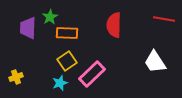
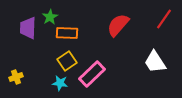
red line: rotated 65 degrees counterclockwise
red semicircle: moved 4 px right; rotated 40 degrees clockwise
cyan star: rotated 28 degrees clockwise
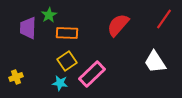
green star: moved 1 px left, 2 px up
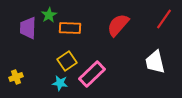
orange rectangle: moved 3 px right, 5 px up
white trapezoid: rotated 20 degrees clockwise
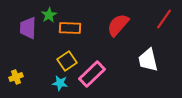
white trapezoid: moved 7 px left, 2 px up
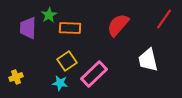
pink rectangle: moved 2 px right
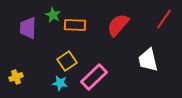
green star: moved 4 px right; rotated 14 degrees counterclockwise
orange rectangle: moved 5 px right, 3 px up
pink rectangle: moved 3 px down
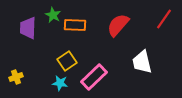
white trapezoid: moved 6 px left, 2 px down
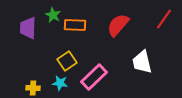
yellow cross: moved 17 px right, 11 px down; rotated 24 degrees clockwise
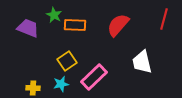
green star: moved 1 px right
red line: rotated 20 degrees counterclockwise
purple trapezoid: rotated 110 degrees clockwise
cyan star: moved 1 px right, 1 px down; rotated 21 degrees counterclockwise
